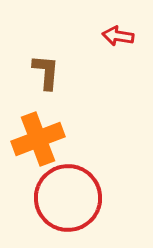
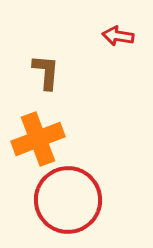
red circle: moved 2 px down
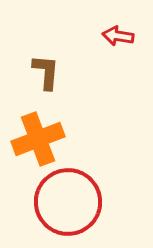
red circle: moved 2 px down
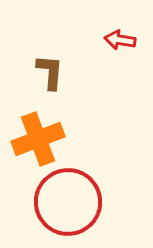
red arrow: moved 2 px right, 4 px down
brown L-shape: moved 4 px right
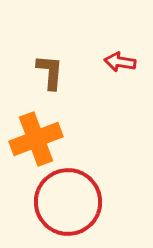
red arrow: moved 22 px down
orange cross: moved 2 px left
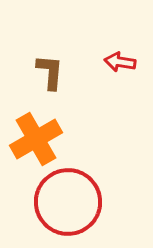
orange cross: rotated 9 degrees counterclockwise
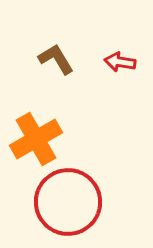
brown L-shape: moved 6 px right, 13 px up; rotated 36 degrees counterclockwise
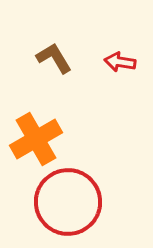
brown L-shape: moved 2 px left, 1 px up
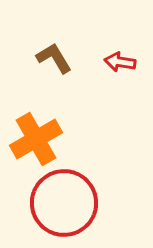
red circle: moved 4 px left, 1 px down
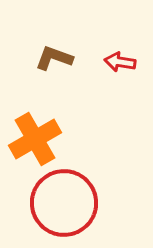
brown L-shape: rotated 39 degrees counterclockwise
orange cross: moved 1 px left
